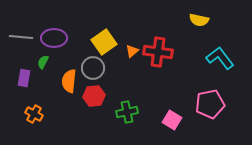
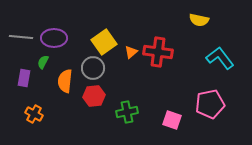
orange triangle: moved 1 px left, 1 px down
orange semicircle: moved 4 px left
pink square: rotated 12 degrees counterclockwise
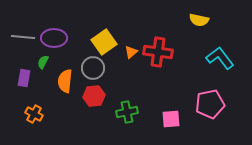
gray line: moved 2 px right
pink square: moved 1 px left, 1 px up; rotated 24 degrees counterclockwise
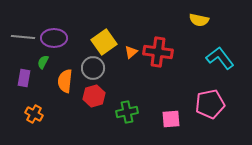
red hexagon: rotated 10 degrees counterclockwise
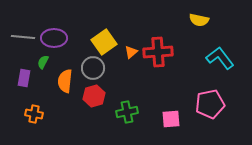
red cross: rotated 12 degrees counterclockwise
orange cross: rotated 18 degrees counterclockwise
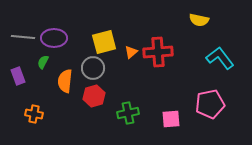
yellow square: rotated 20 degrees clockwise
purple rectangle: moved 6 px left, 2 px up; rotated 30 degrees counterclockwise
green cross: moved 1 px right, 1 px down
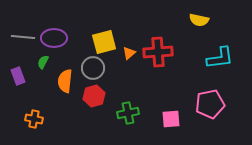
orange triangle: moved 2 px left, 1 px down
cyan L-shape: rotated 120 degrees clockwise
orange cross: moved 5 px down
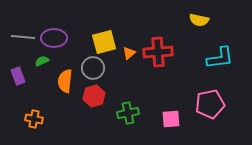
green semicircle: moved 1 px left, 1 px up; rotated 40 degrees clockwise
